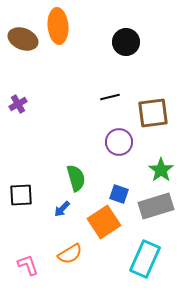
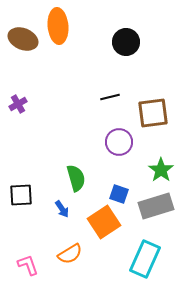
blue arrow: rotated 78 degrees counterclockwise
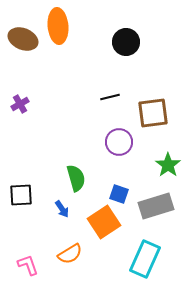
purple cross: moved 2 px right
green star: moved 7 px right, 5 px up
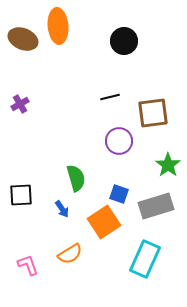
black circle: moved 2 px left, 1 px up
purple circle: moved 1 px up
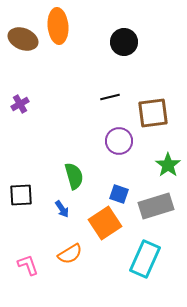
black circle: moved 1 px down
green semicircle: moved 2 px left, 2 px up
orange square: moved 1 px right, 1 px down
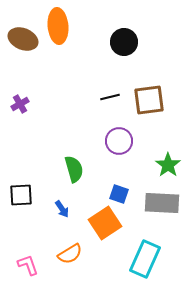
brown square: moved 4 px left, 13 px up
green semicircle: moved 7 px up
gray rectangle: moved 6 px right, 3 px up; rotated 20 degrees clockwise
